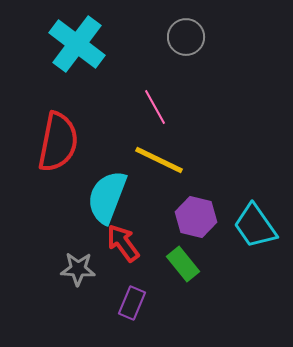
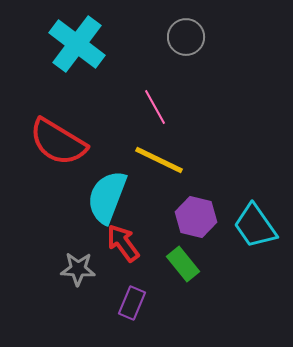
red semicircle: rotated 110 degrees clockwise
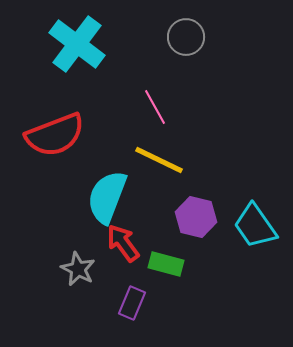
red semicircle: moved 3 px left, 7 px up; rotated 52 degrees counterclockwise
green rectangle: moved 17 px left; rotated 36 degrees counterclockwise
gray star: rotated 24 degrees clockwise
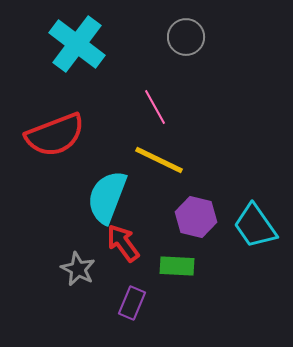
green rectangle: moved 11 px right, 2 px down; rotated 12 degrees counterclockwise
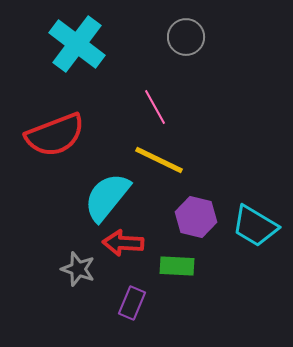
cyan semicircle: rotated 18 degrees clockwise
cyan trapezoid: rotated 24 degrees counterclockwise
red arrow: rotated 51 degrees counterclockwise
gray star: rotated 8 degrees counterclockwise
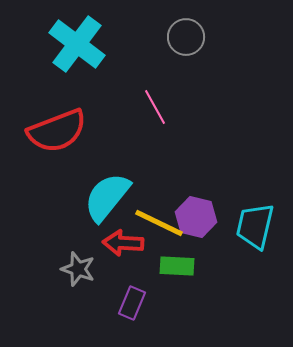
red semicircle: moved 2 px right, 4 px up
yellow line: moved 63 px down
cyan trapezoid: rotated 72 degrees clockwise
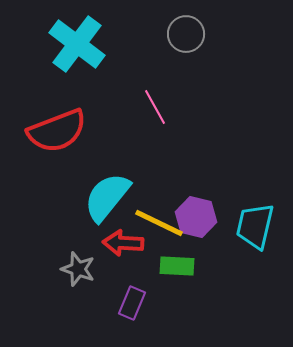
gray circle: moved 3 px up
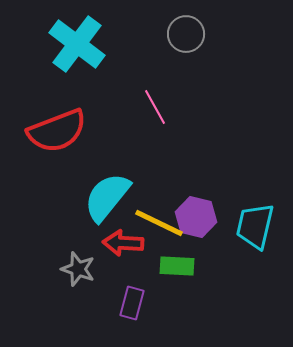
purple rectangle: rotated 8 degrees counterclockwise
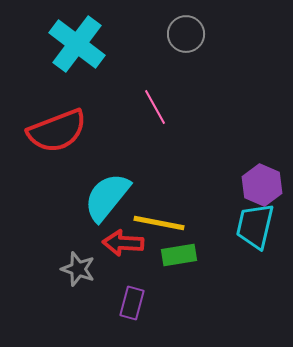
purple hexagon: moved 66 px right, 32 px up; rotated 9 degrees clockwise
yellow line: rotated 15 degrees counterclockwise
green rectangle: moved 2 px right, 11 px up; rotated 12 degrees counterclockwise
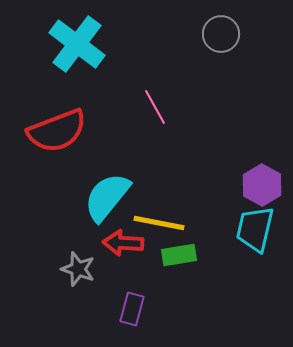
gray circle: moved 35 px right
purple hexagon: rotated 6 degrees clockwise
cyan trapezoid: moved 3 px down
purple rectangle: moved 6 px down
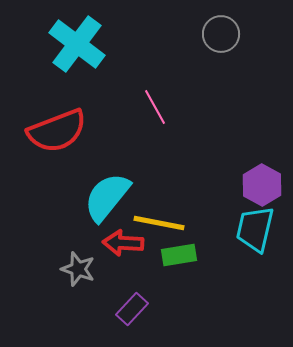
purple rectangle: rotated 28 degrees clockwise
